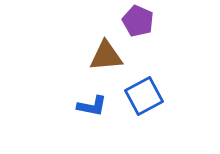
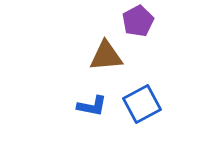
purple pentagon: rotated 20 degrees clockwise
blue square: moved 2 px left, 8 px down
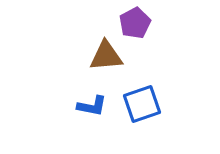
purple pentagon: moved 3 px left, 2 px down
blue square: rotated 9 degrees clockwise
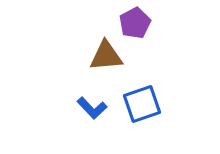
blue L-shape: moved 2 px down; rotated 36 degrees clockwise
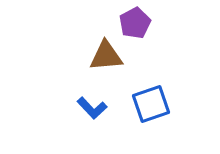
blue square: moved 9 px right
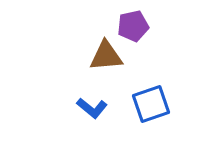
purple pentagon: moved 2 px left, 3 px down; rotated 16 degrees clockwise
blue L-shape: rotated 8 degrees counterclockwise
